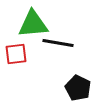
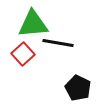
red square: moved 7 px right; rotated 35 degrees counterclockwise
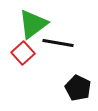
green triangle: rotated 32 degrees counterclockwise
red square: moved 1 px up
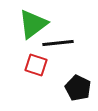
black line: rotated 16 degrees counterclockwise
red square: moved 13 px right, 12 px down; rotated 30 degrees counterclockwise
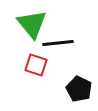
green triangle: moved 1 px left; rotated 32 degrees counterclockwise
black pentagon: moved 1 px right, 1 px down
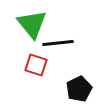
black pentagon: rotated 20 degrees clockwise
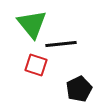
black line: moved 3 px right, 1 px down
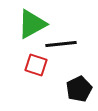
green triangle: rotated 40 degrees clockwise
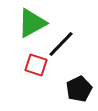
green triangle: moved 1 px up
black line: rotated 40 degrees counterclockwise
